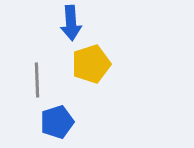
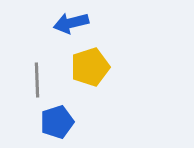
blue arrow: rotated 80 degrees clockwise
yellow pentagon: moved 1 px left, 3 px down
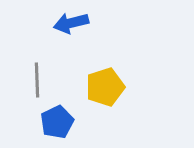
yellow pentagon: moved 15 px right, 20 px down
blue pentagon: rotated 8 degrees counterclockwise
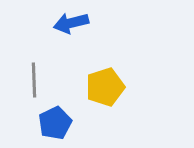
gray line: moved 3 px left
blue pentagon: moved 2 px left, 1 px down
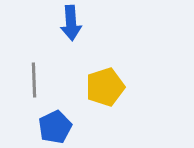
blue arrow: rotated 80 degrees counterclockwise
blue pentagon: moved 4 px down
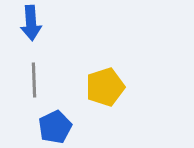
blue arrow: moved 40 px left
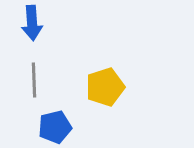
blue arrow: moved 1 px right
blue pentagon: rotated 12 degrees clockwise
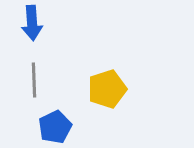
yellow pentagon: moved 2 px right, 2 px down
blue pentagon: rotated 12 degrees counterclockwise
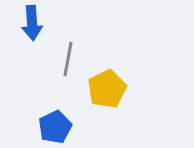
gray line: moved 34 px right, 21 px up; rotated 12 degrees clockwise
yellow pentagon: rotated 9 degrees counterclockwise
